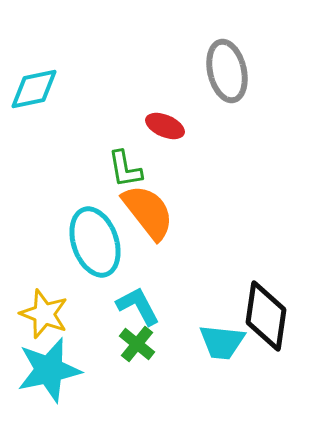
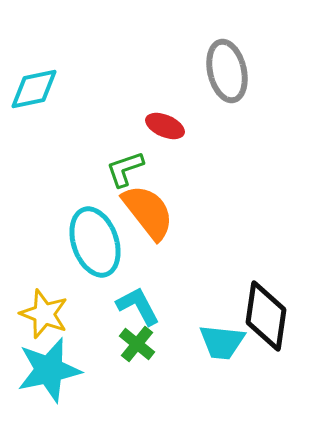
green L-shape: rotated 81 degrees clockwise
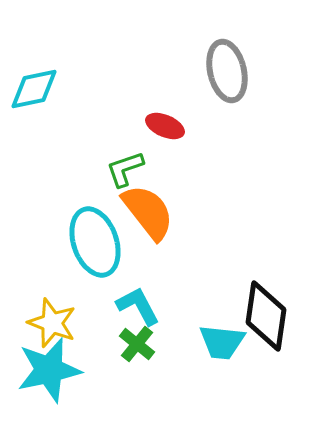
yellow star: moved 8 px right, 9 px down
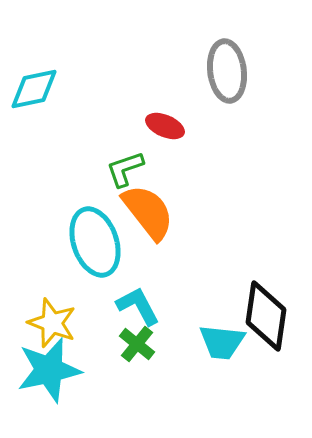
gray ellipse: rotated 6 degrees clockwise
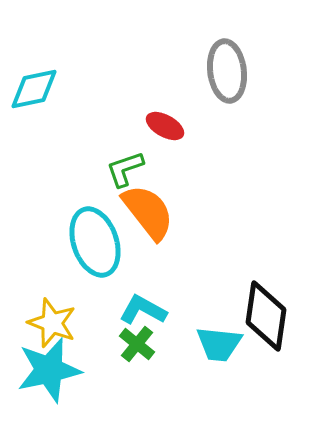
red ellipse: rotated 6 degrees clockwise
cyan L-shape: moved 5 px right, 4 px down; rotated 33 degrees counterclockwise
cyan trapezoid: moved 3 px left, 2 px down
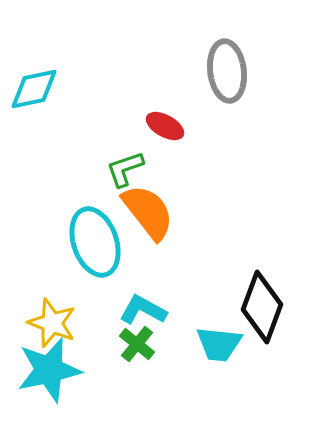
black diamond: moved 4 px left, 9 px up; rotated 12 degrees clockwise
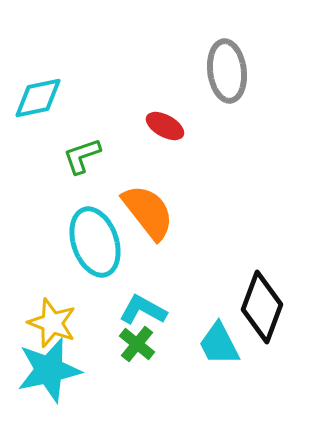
cyan diamond: moved 4 px right, 9 px down
green L-shape: moved 43 px left, 13 px up
cyan trapezoid: rotated 57 degrees clockwise
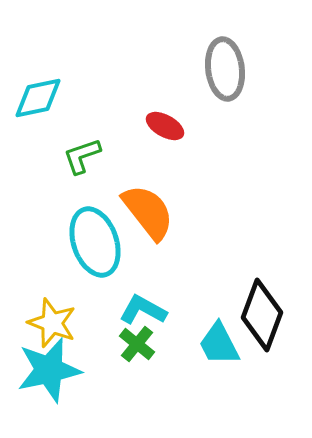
gray ellipse: moved 2 px left, 2 px up
black diamond: moved 8 px down
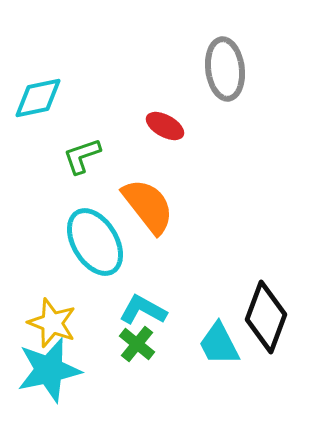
orange semicircle: moved 6 px up
cyan ellipse: rotated 12 degrees counterclockwise
black diamond: moved 4 px right, 2 px down
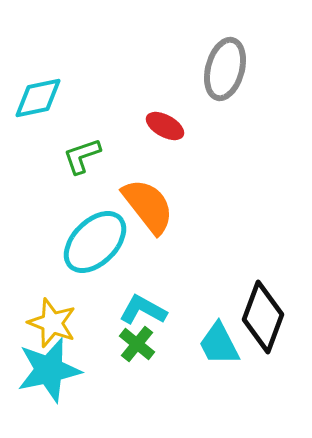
gray ellipse: rotated 22 degrees clockwise
cyan ellipse: rotated 76 degrees clockwise
black diamond: moved 3 px left
